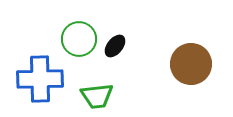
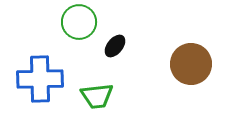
green circle: moved 17 px up
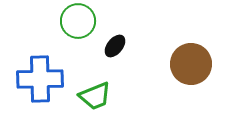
green circle: moved 1 px left, 1 px up
green trapezoid: moved 2 px left; rotated 16 degrees counterclockwise
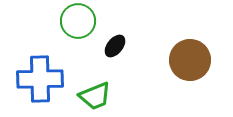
brown circle: moved 1 px left, 4 px up
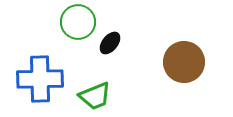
green circle: moved 1 px down
black ellipse: moved 5 px left, 3 px up
brown circle: moved 6 px left, 2 px down
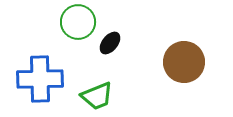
green trapezoid: moved 2 px right
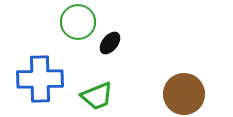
brown circle: moved 32 px down
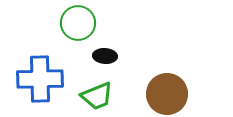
green circle: moved 1 px down
black ellipse: moved 5 px left, 13 px down; rotated 55 degrees clockwise
brown circle: moved 17 px left
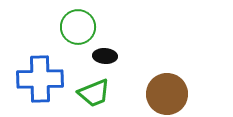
green circle: moved 4 px down
green trapezoid: moved 3 px left, 3 px up
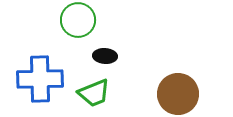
green circle: moved 7 px up
brown circle: moved 11 px right
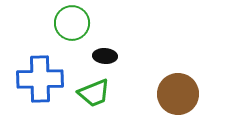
green circle: moved 6 px left, 3 px down
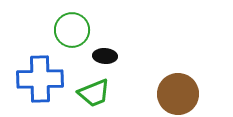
green circle: moved 7 px down
